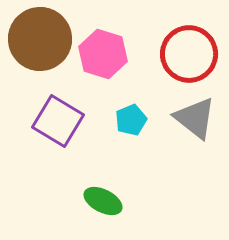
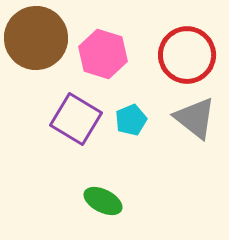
brown circle: moved 4 px left, 1 px up
red circle: moved 2 px left, 1 px down
purple square: moved 18 px right, 2 px up
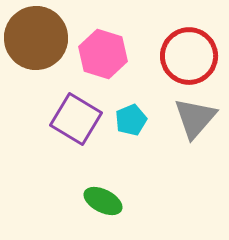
red circle: moved 2 px right, 1 px down
gray triangle: rotated 33 degrees clockwise
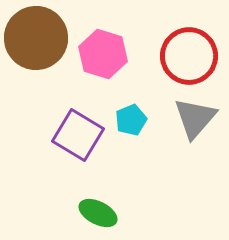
purple square: moved 2 px right, 16 px down
green ellipse: moved 5 px left, 12 px down
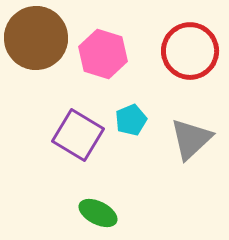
red circle: moved 1 px right, 5 px up
gray triangle: moved 4 px left, 21 px down; rotated 6 degrees clockwise
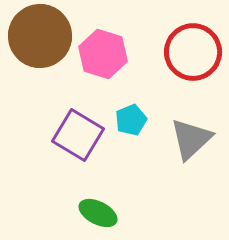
brown circle: moved 4 px right, 2 px up
red circle: moved 3 px right, 1 px down
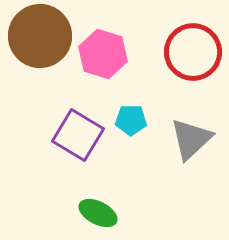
cyan pentagon: rotated 24 degrees clockwise
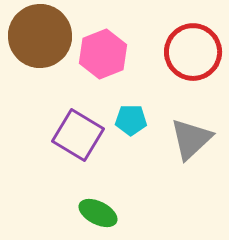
pink hexagon: rotated 21 degrees clockwise
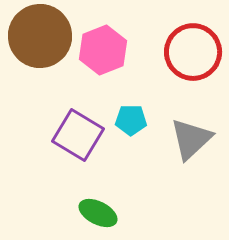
pink hexagon: moved 4 px up
